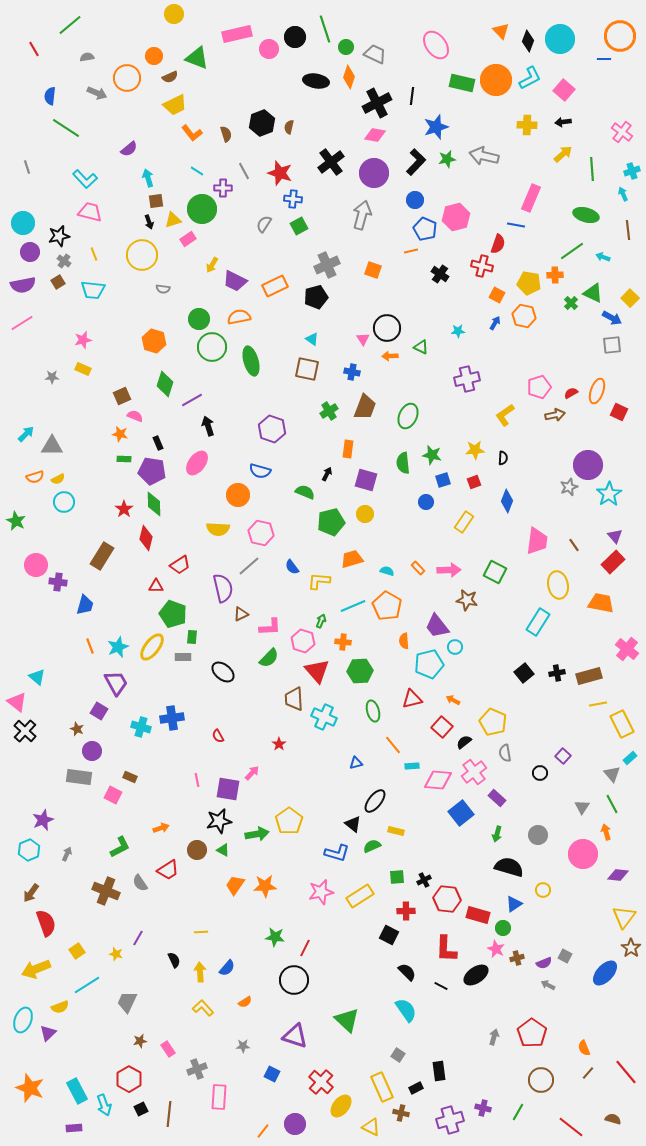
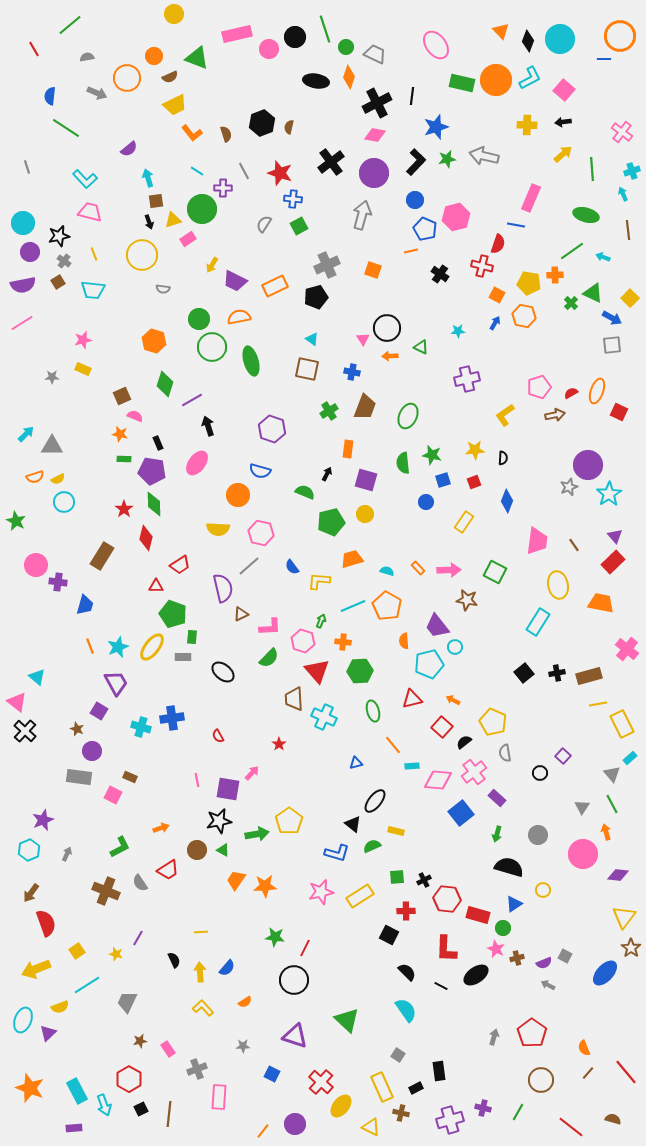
orange trapezoid at (235, 885): moved 1 px right, 5 px up
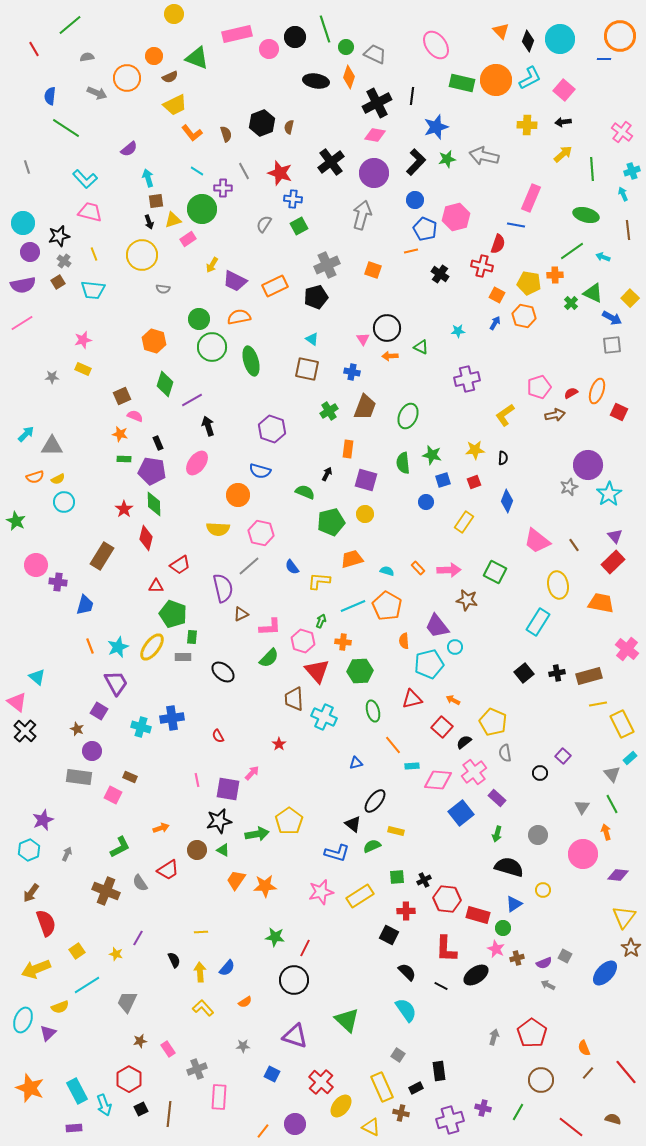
pink trapezoid at (537, 541): rotated 120 degrees clockwise
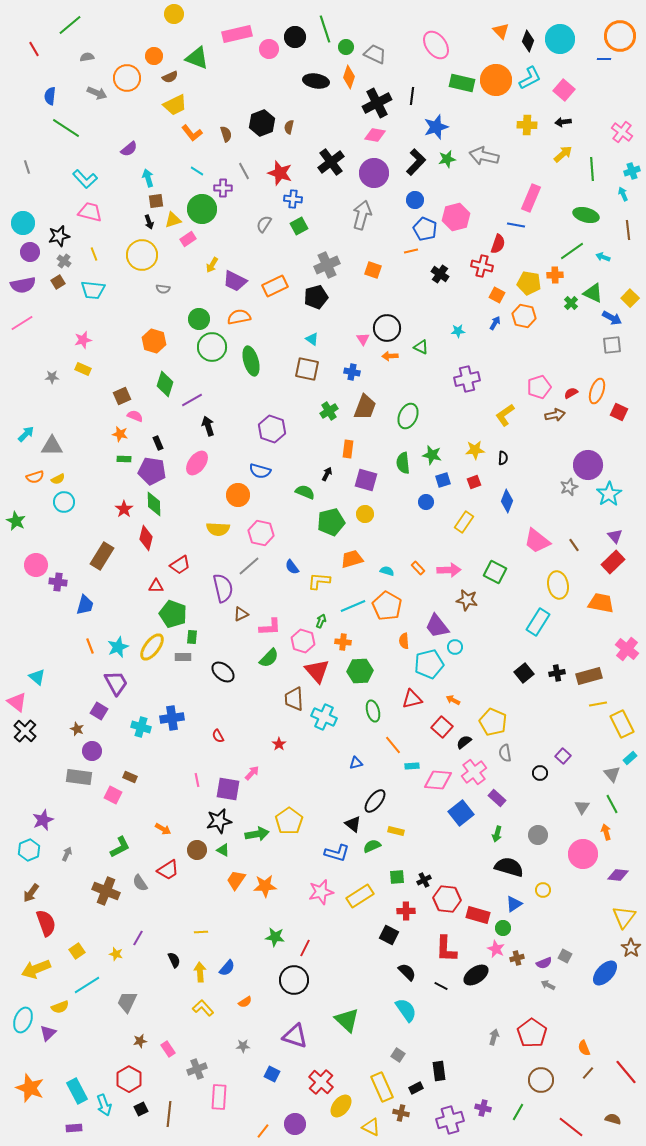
orange arrow at (161, 828): moved 2 px right, 1 px down; rotated 49 degrees clockwise
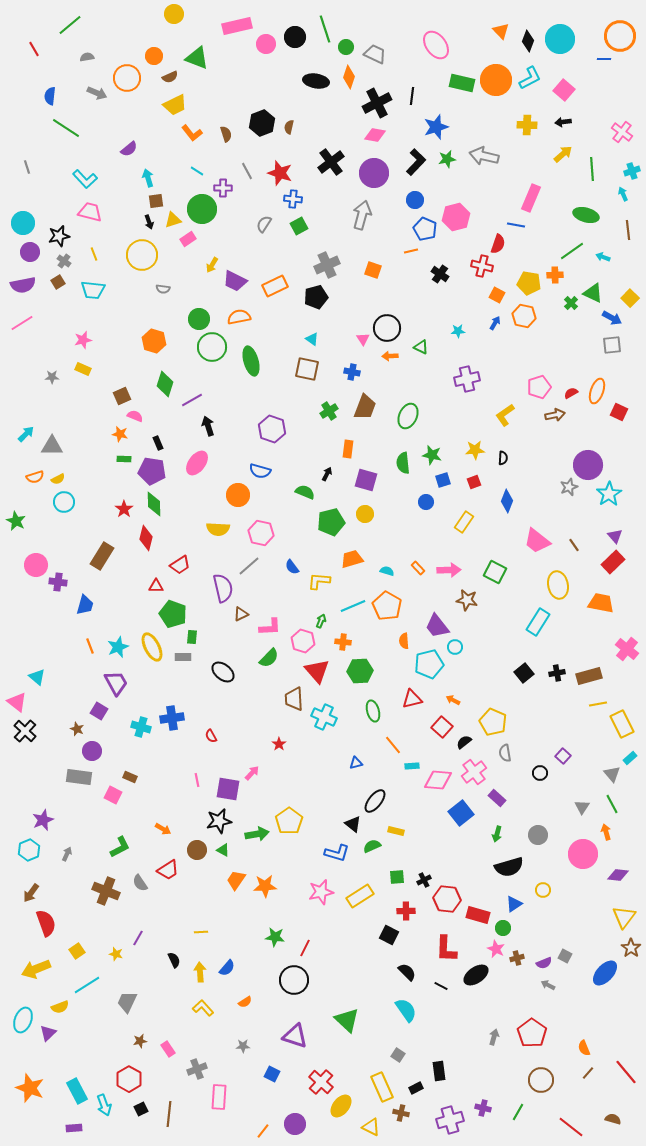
pink rectangle at (237, 34): moved 8 px up
pink circle at (269, 49): moved 3 px left, 5 px up
gray line at (244, 171): moved 3 px right
yellow ellipse at (152, 647): rotated 64 degrees counterclockwise
red semicircle at (218, 736): moved 7 px left
black semicircle at (509, 867): rotated 148 degrees clockwise
